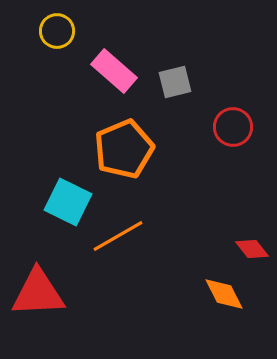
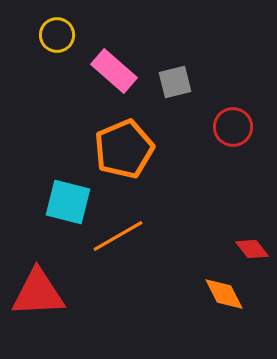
yellow circle: moved 4 px down
cyan square: rotated 12 degrees counterclockwise
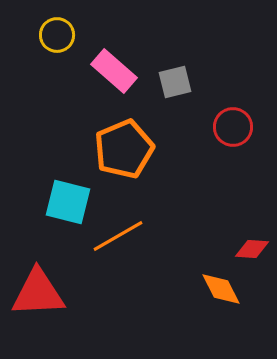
red diamond: rotated 48 degrees counterclockwise
orange diamond: moved 3 px left, 5 px up
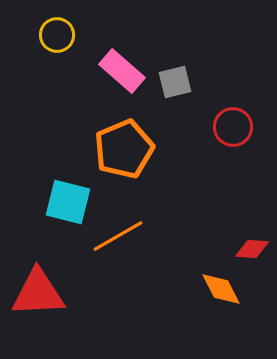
pink rectangle: moved 8 px right
